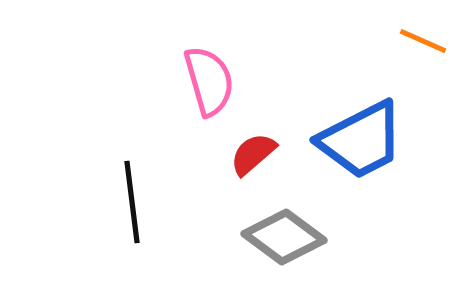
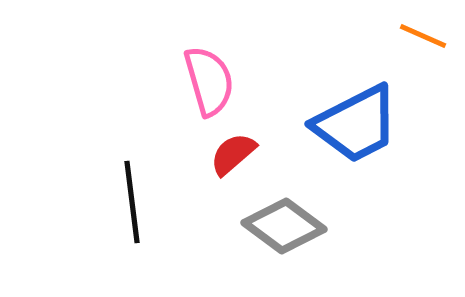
orange line: moved 5 px up
blue trapezoid: moved 5 px left, 16 px up
red semicircle: moved 20 px left
gray diamond: moved 11 px up
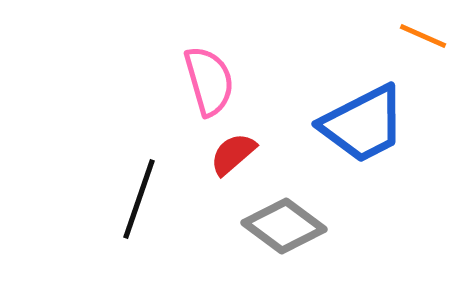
blue trapezoid: moved 7 px right
black line: moved 7 px right, 3 px up; rotated 26 degrees clockwise
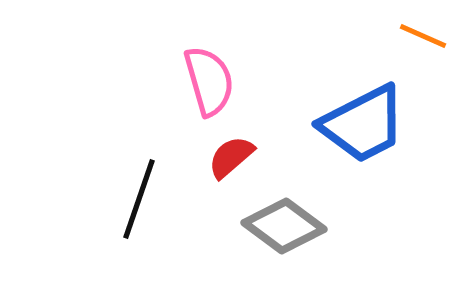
red semicircle: moved 2 px left, 3 px down
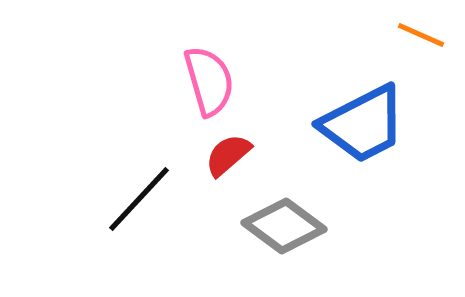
orange line: moved 2 px left, 1 px up
red semicircle: moved 3 px left, 2 px up
black line: rotated 24 degrees clockwise
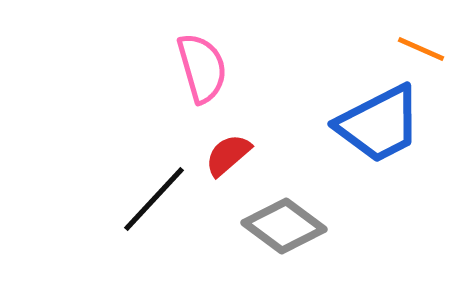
orange line: moved 14 px down
pink semicircle: moved 7 px left, 13 px up
blue trapezoid: moved 16 px right
black line: moved 15 px right
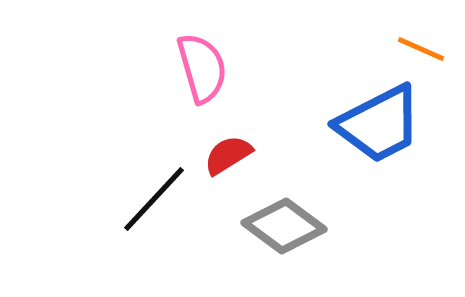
red semicircle: rotated 9 degrees clockwise
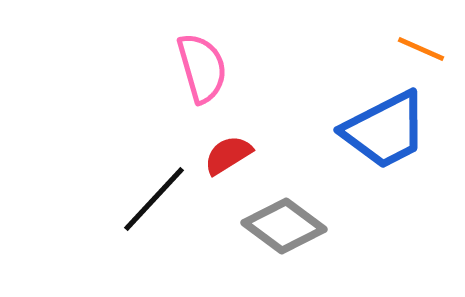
blue trapezoid: moved 6 px right, 6 px down
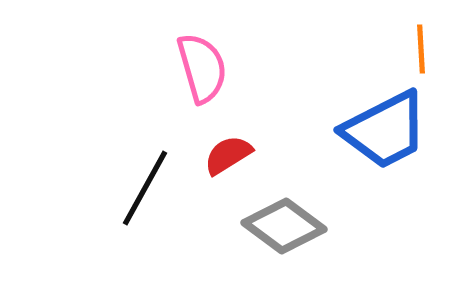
orange line: rotated 63 degrees clockwise
black line: moved 9 px left, 11 px up; rotated 14 degrees counterclockwise
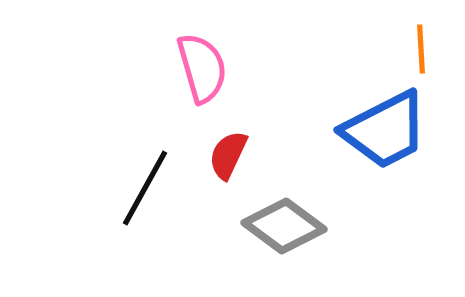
red semicircle: rotated 33 degrees counterclockwise
